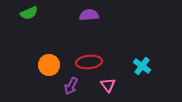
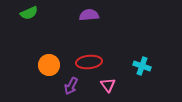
cyan cross: rotated 18 degrees counterclockwise
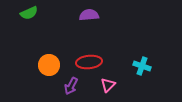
pink triangle: rotated 21 degrees clockwise
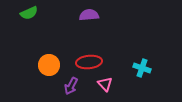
cyan cross: moved 2 px down
pink triangle: moved 3 px left, 1 px up; rotated 28 degrees counterclockwise
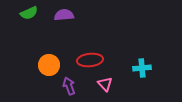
purple semicircle: moved 25 px left
red ellipse: moved 1 px right, 2 px up
cyan cross: rotated 24 degrees counterclockwise
purple arrow: moved 2 px left; rotated 132 degrees clockwise
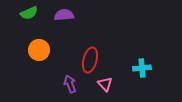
red ellipse: rotated 70 degrees counterclockwise
orange circle: moved 10 px left, 15 px up
purple arrow: moved 1 px right, 2 px up
